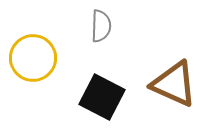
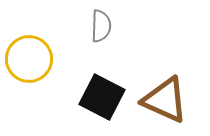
yellow circle: moved 4 px left, 1 px down
brown triangle: moved 9 px left, 16 px down
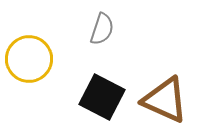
gray semicircle: moved 1 px right, 3 px down; rotated 16 degrees clockwise
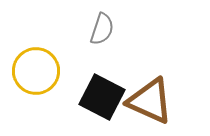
yellow circle: moved 7 px right, 12 px down
brown triangle: moved 15 px left, 1 px down
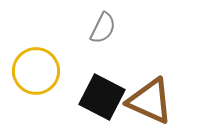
gray semicircle: moved 1 px right, 1 px up; rotated 8 degrees clockwise
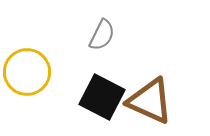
gray semicircle: moved 1 px left, 7 px down
yellow circle: moved 9 px left, 1 px down
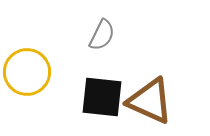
black square: rotated 21 degrees counterclockwise
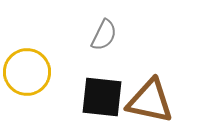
gray semicircle: moved 2 px right
brown triangle: rotated 12 degrees counterclockwise
